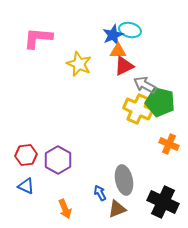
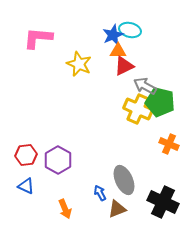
gray arrow: moved 1 px down
gray ellipse: rotated 12 degrees counterclockwise
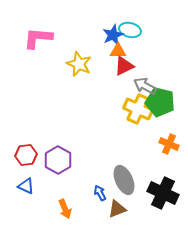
black cross: moved 9 px up
